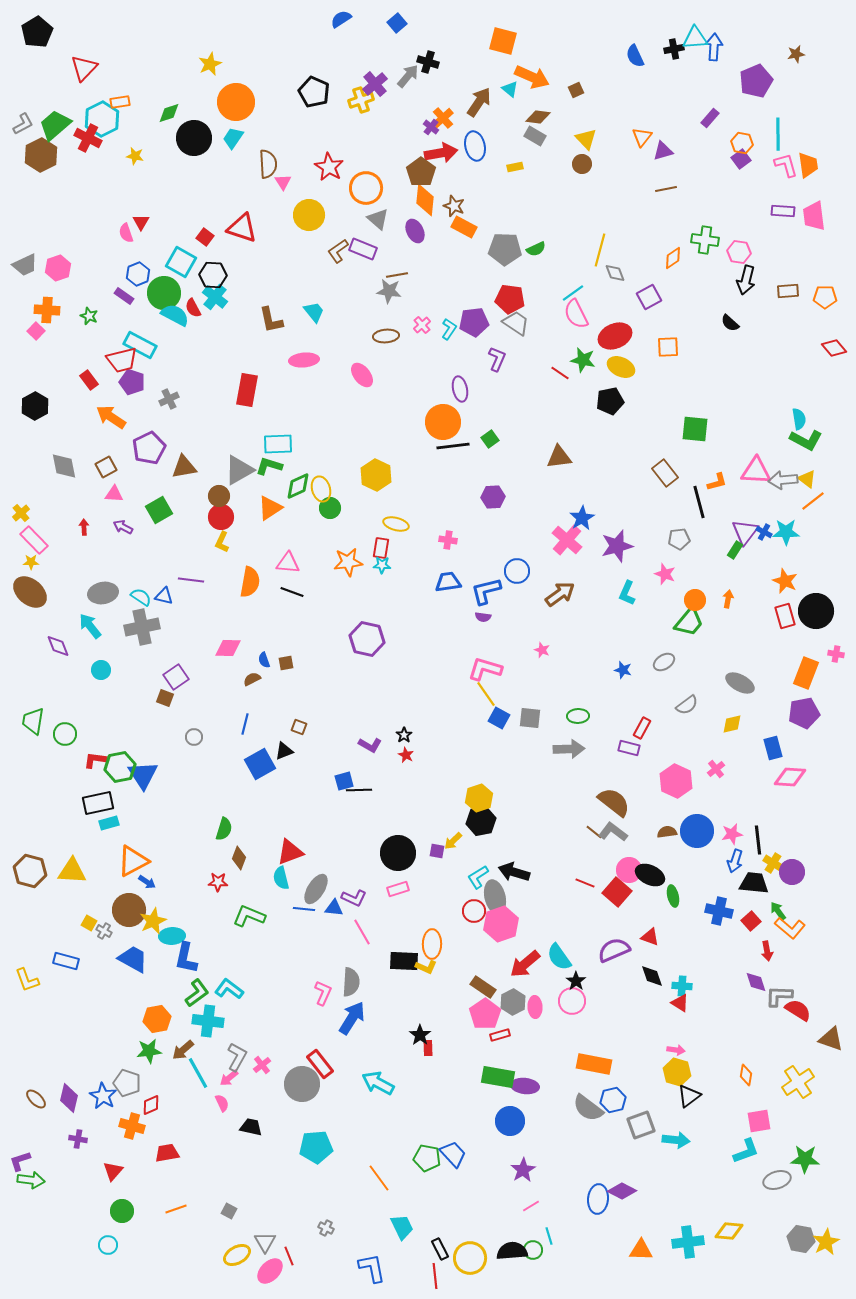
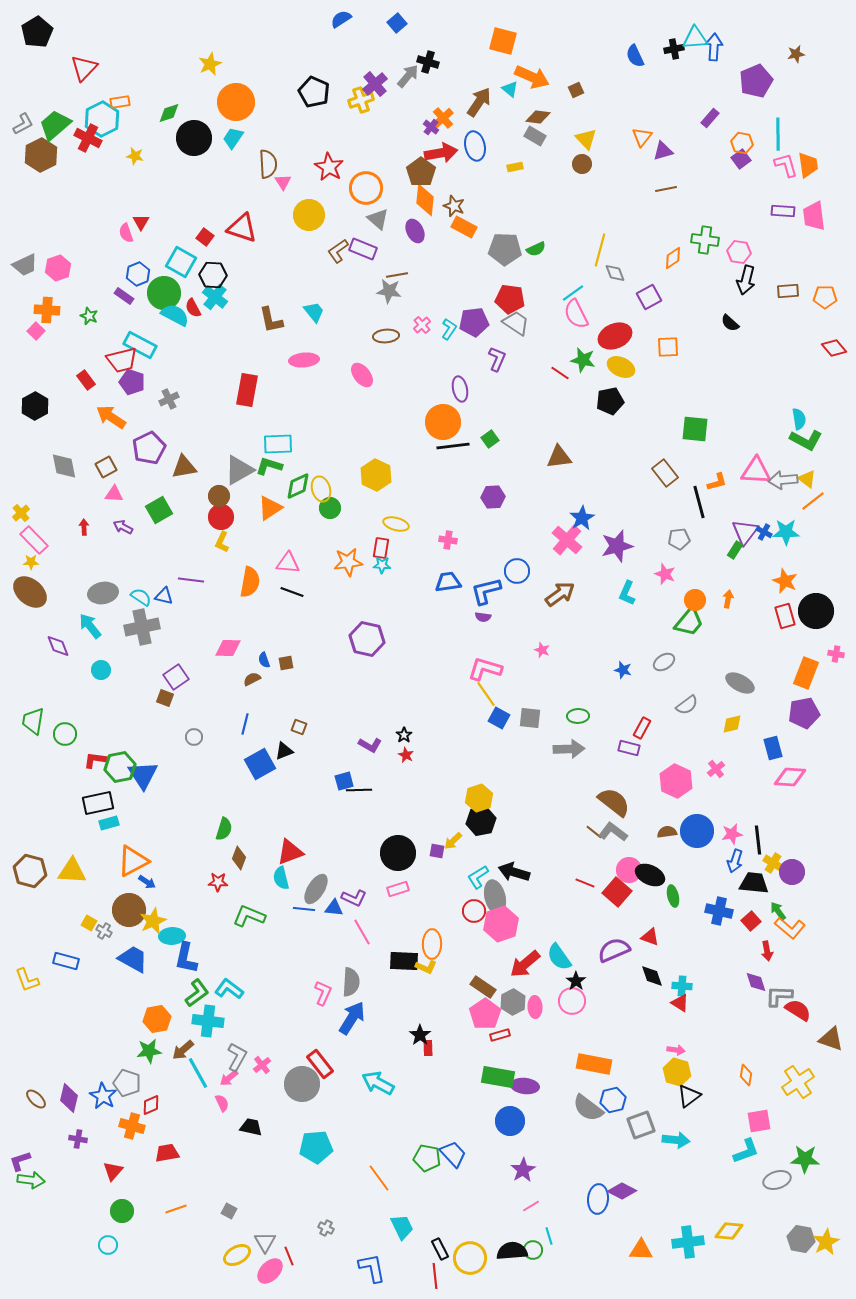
red rectangle at (89, 380): moved 3 px left
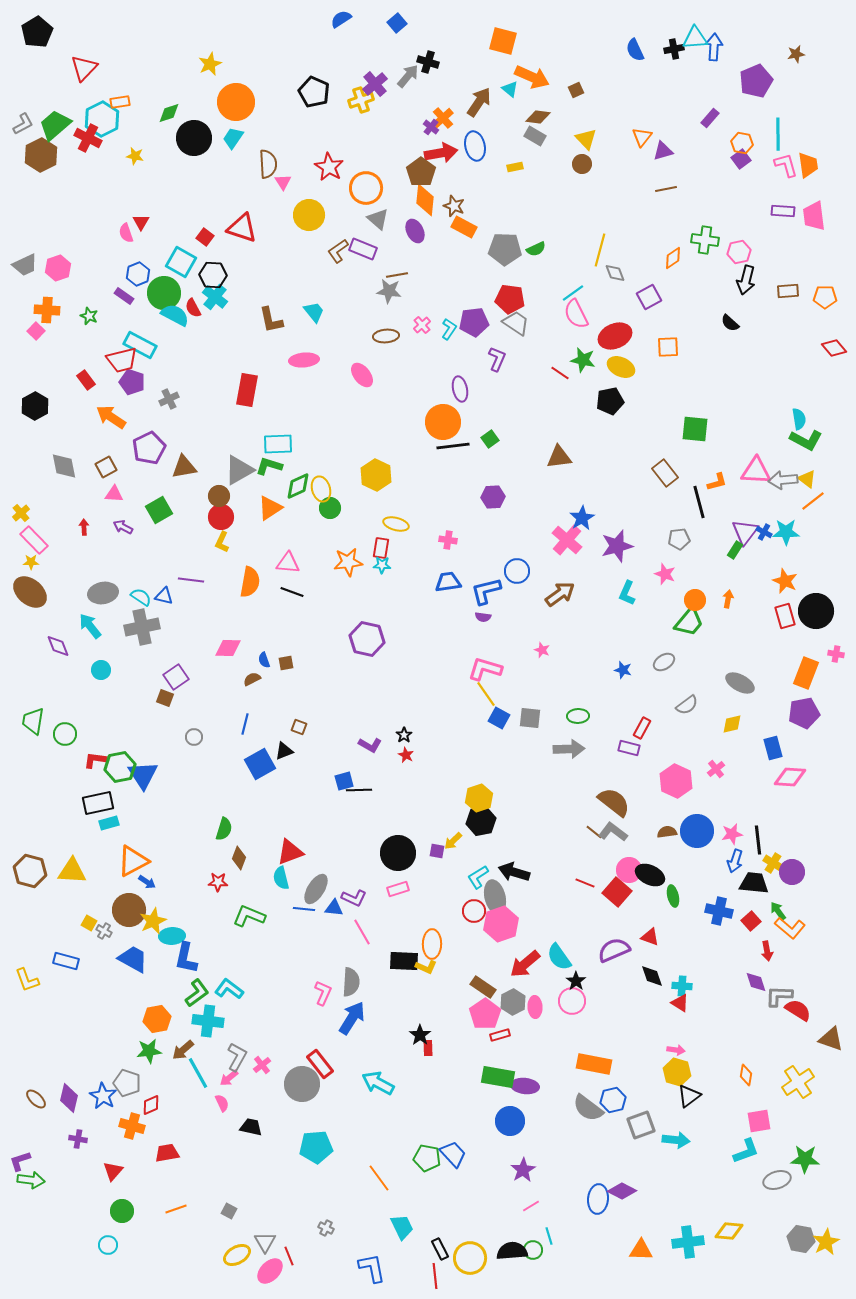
blue semicircle at (635, 56): moved 6 px up
pink hexagon at (739, 252): rotated 20 degrees counterclockwise
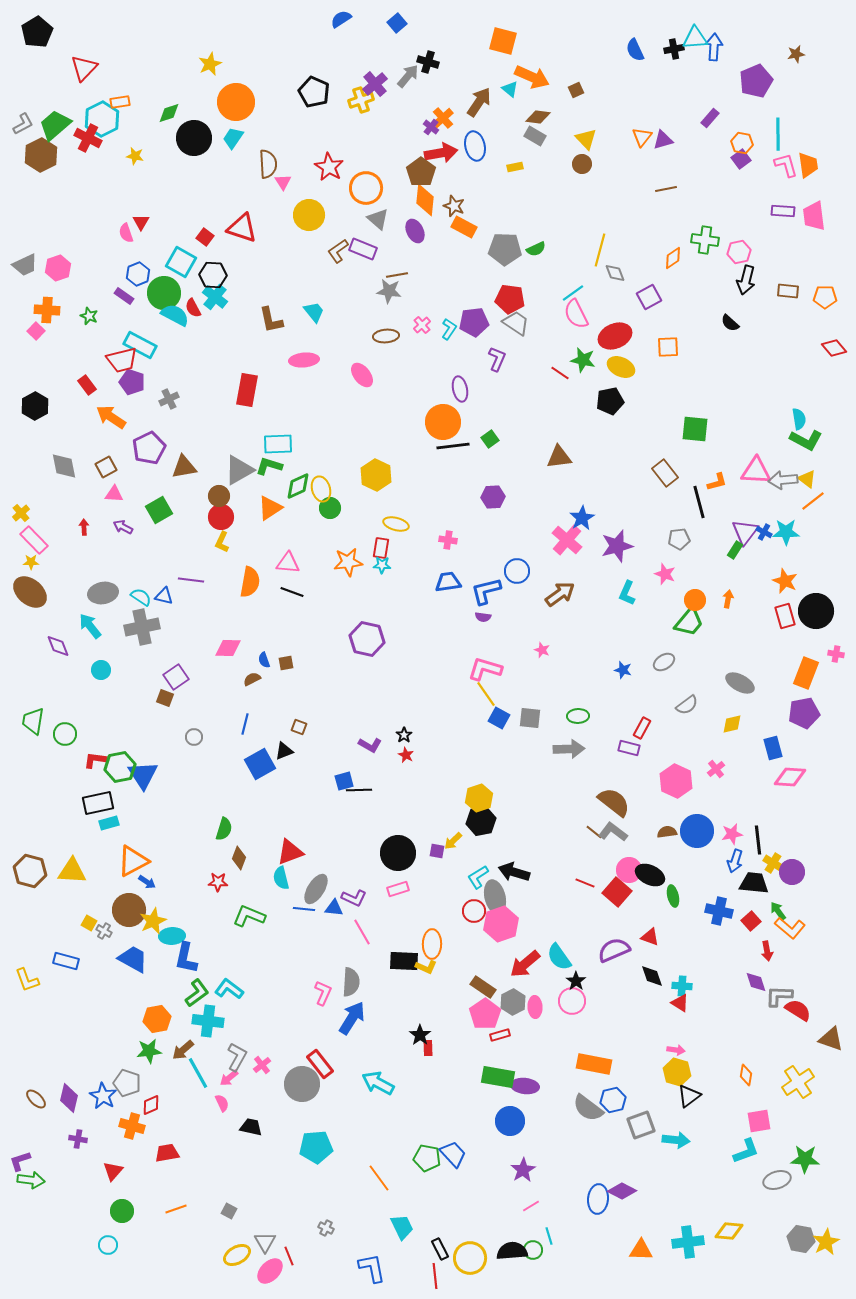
purple triangle at (663, 151): moved 11 px up
brown rectangle at (788, 291): rotated 10 degrees clockwise
red rectangle at (86, 380): moved 1 px right, 5 px down
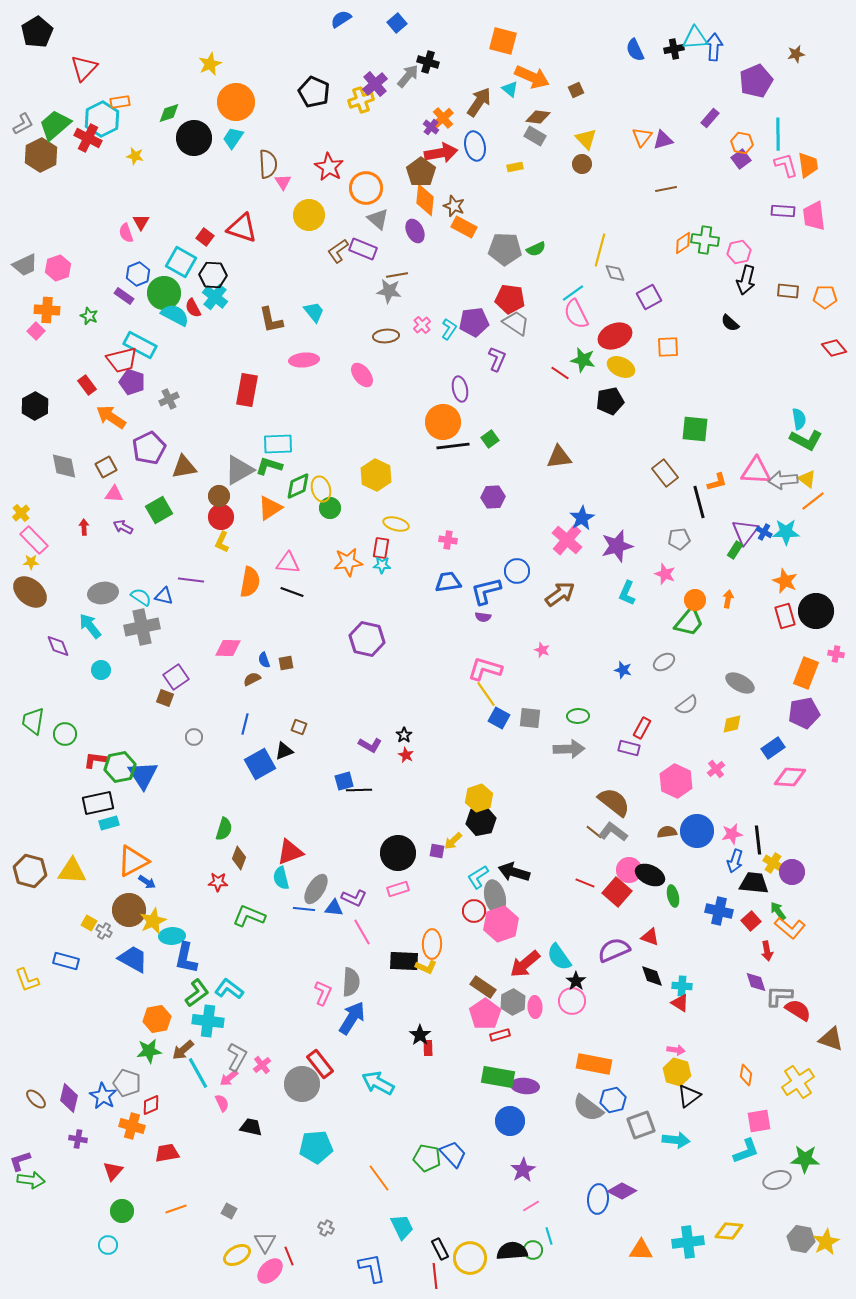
orange diamond at (673, 258): moved 10 px right, 15 px up
blue rectangle at (773, 748): rotated 70 degrees clockwise
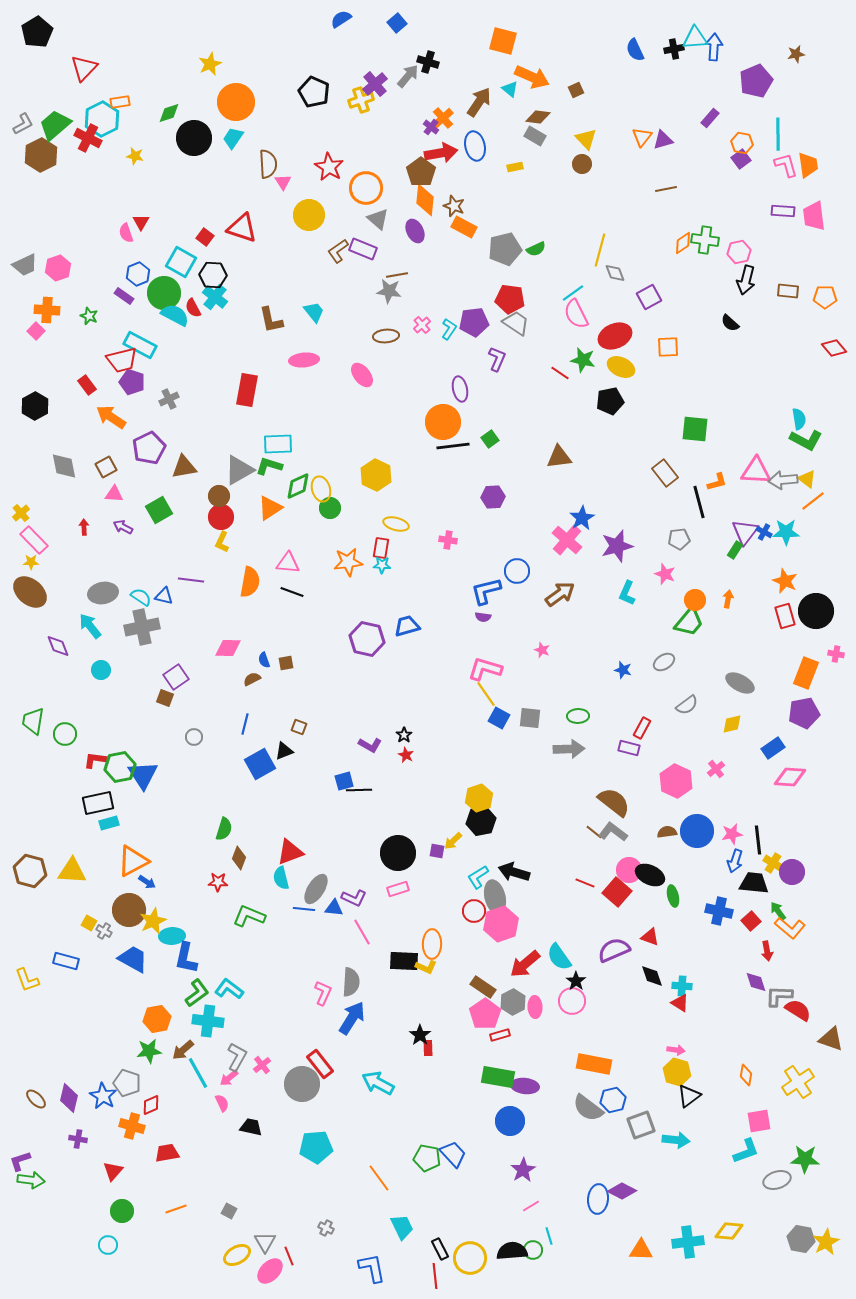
gray pentagon at (505, 249): rotated 16 degrees counterclockwise
blue trapezoid at (448, 582): moved 41 px left, 44 px down; rotated 8 degrees counterclockwise
